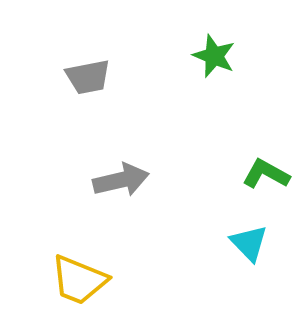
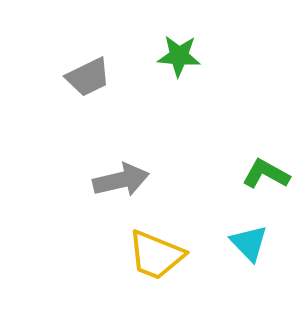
green star: moved 35 px left; rotated 18 degrees counterclockwise
gray trapezoid: rotated 15 degrees counterclockwise
yellow trapezoid: moved 77 px right, 25 px up
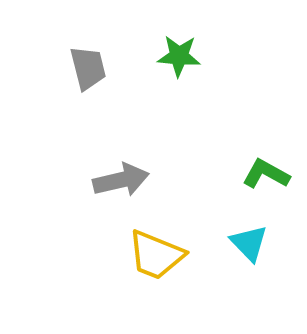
gray trapezoid: moved 9 px up; rotated 78 degrees counterclockwise
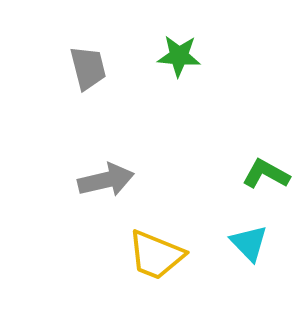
gray arrow: moved 15 px left
